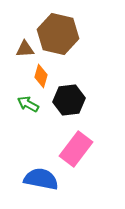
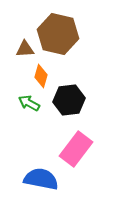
green arrow: moved 1 px right, 1 px up
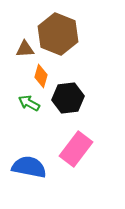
brown hexagon: rotated 9 degrees clockwise
black hexagon: moved 1 px left, 2 px up
blue semicircle: moved 12 px left, 12 px up
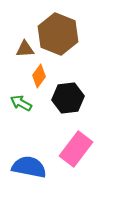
orange diamond: moved 2 px left; rotated 20 degrees clockwise
green arrow: moved 8 px left
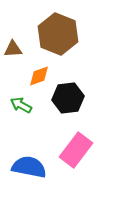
brown triangle: moved 12 px left
orange diamond: rotated 35 degrees clockwise
green arrow: moved 2 px down
pink rectangle: moved 1 px down
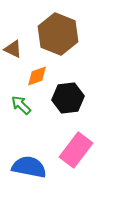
brown triangle: rotated 30 degrees clockwise
orange diamond: moved 2 px left
green arrow: rotated 15 degrees clockwise
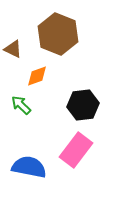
black hexagon: moved 15 px right, 7 px down
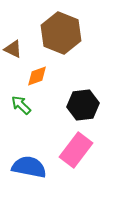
brown hexagon: moved 3 px right, 1 px up
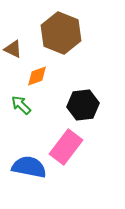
pink rectangle: moved 10 px left, 3 px up
